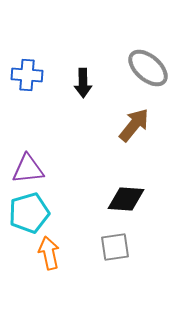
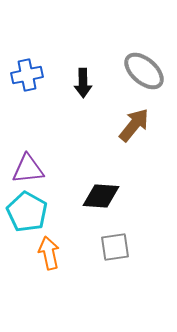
gray ellipse: moved 4 px left, 3 px down
blue cross: rotated 16 degrees counterclockwise
black diamond: moved 25 px left, 3 px up
cyan pentagon: moved 2 px left, 1 px up; rotated 27 degrees counterclockwise
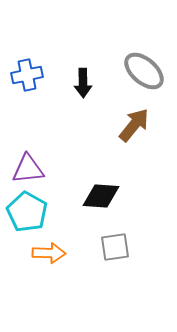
orange arrow: rotated 104 degrees clockwise
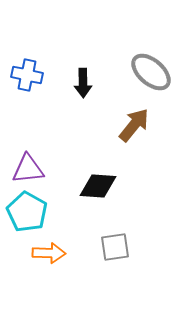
gray ellipse: moved 7 px right, 1 px down
blue cross: rotated 24 degrees clockwise
black diamond: moved 3 px left, 10 px up
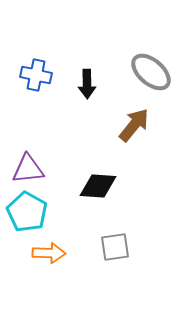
blue cross: moved 9 px right
black arrow: moved 4 px right, 1 px down
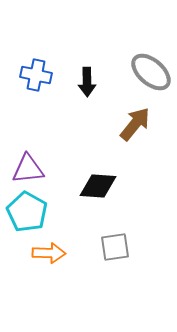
black arrow: moved 2 px up
brown arrow: moved 1 px right, 1 px up
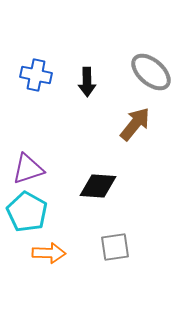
purple triangle: rotated 12 degrees counterclockwise
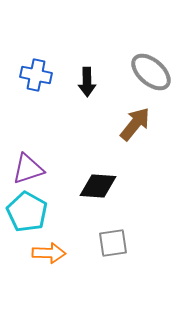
gray square: moved 2 px left, 4 px up
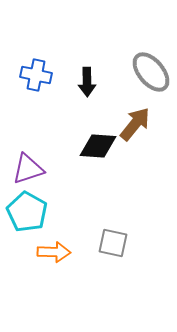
gray ellipse: rotated 9 degrees clockwise
black diamond: moved 40 px up
gray square: rotated 20 degrees clockwise
orange arrow: moved 5 px right, 1 px up
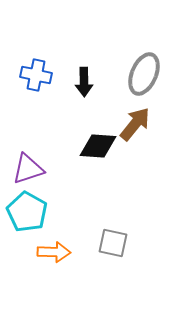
gray ellipse: moved 7 px left, 2 px down; rotated 63 degrees clockwise
black arrow: moved 3 px left
